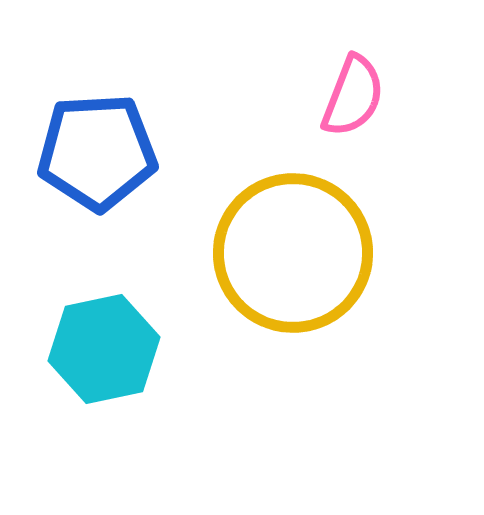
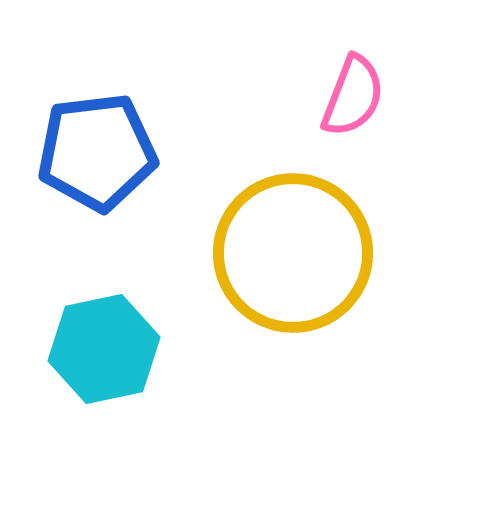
blue pentagon: rotated 4 degrees counterclockwise
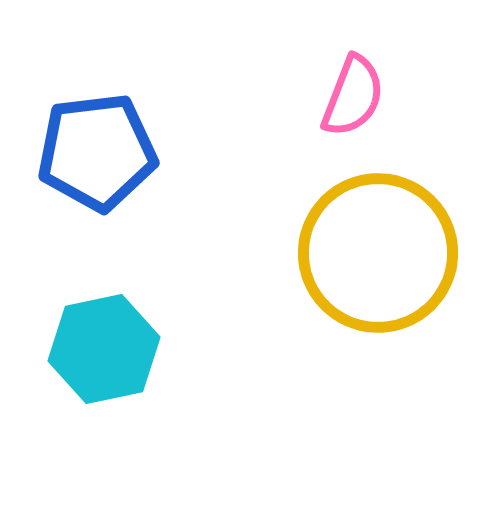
yellow circle: moved 85 px right
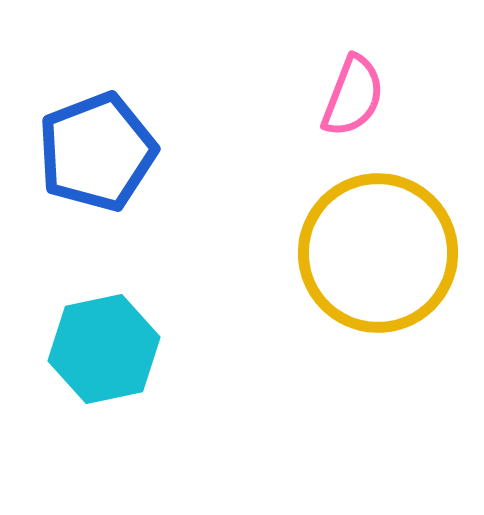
blue pentagon: rotated 14 degrees counterclockwise
